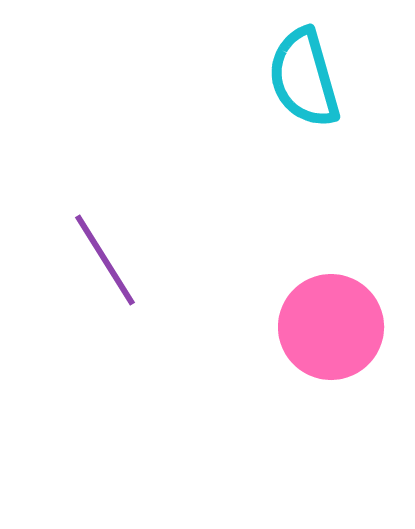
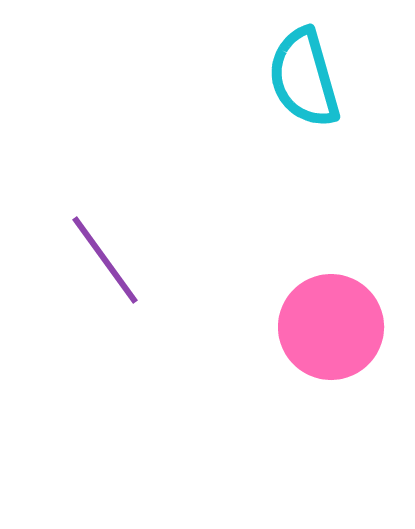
purple line: rotated 4 degrees counterclockwise
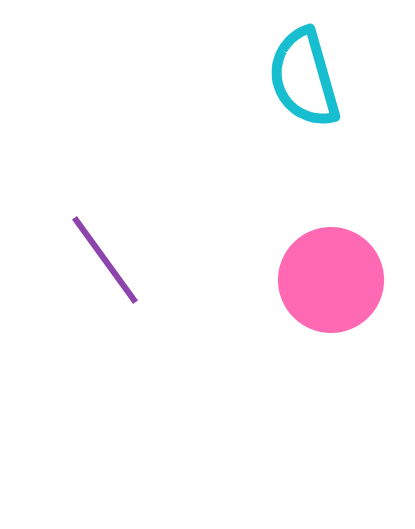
pink circle: moved 47 px up
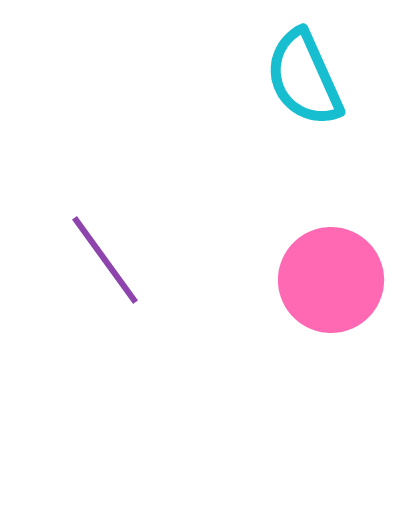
cyan semicircle: rotated 8 degrees counterclockwise
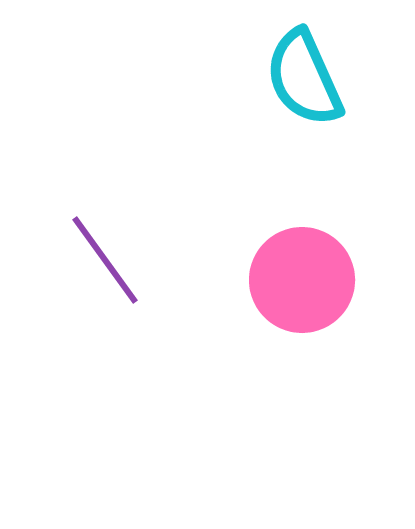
pink circle: moved 29 px left
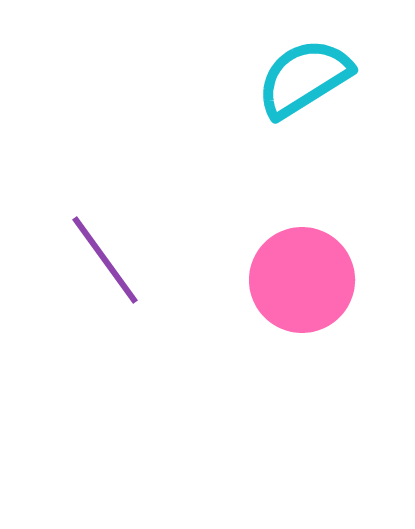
cyan semicircle: rotated 82 degrees clockwise
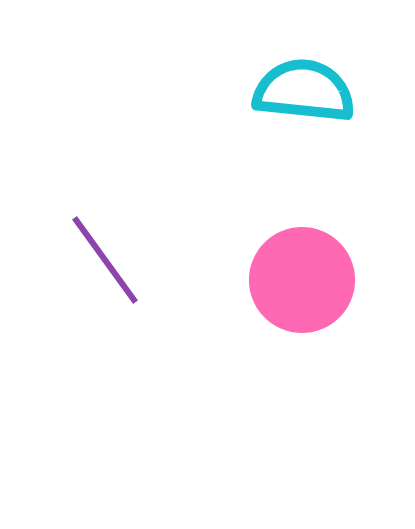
cyan semicircle: moved 13 px down; rotated 38 degrees clockwise
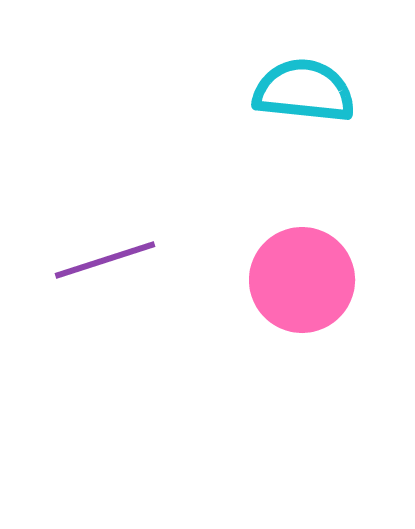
purple line: rotated 72 degrees counterclockwise
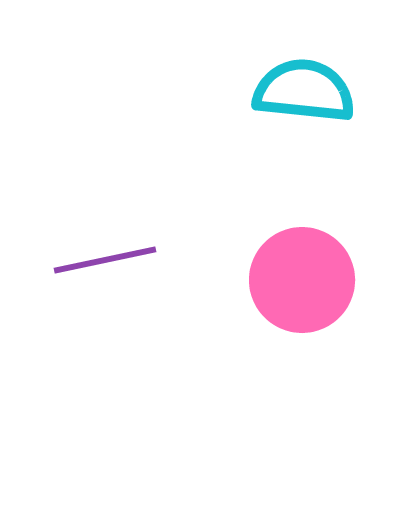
purple line: rotated 6 degrees clockwise
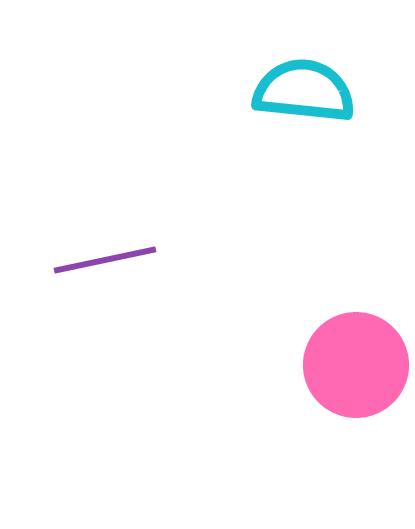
pink circle: moved 54 px right, 85 px down
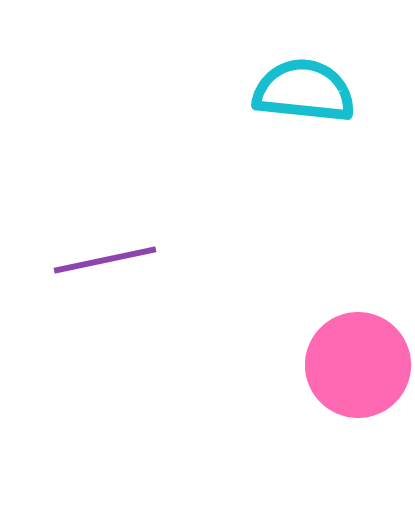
pink circle: moved 2 px right
